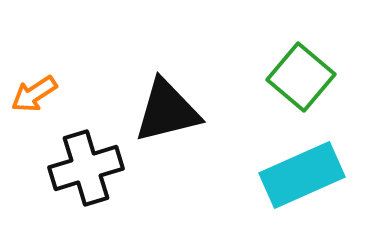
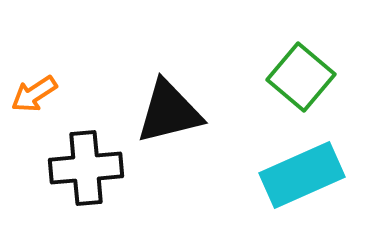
black triangle: moved 2 px right, 1 px down
black cross: rotated 12 degrees clockwise
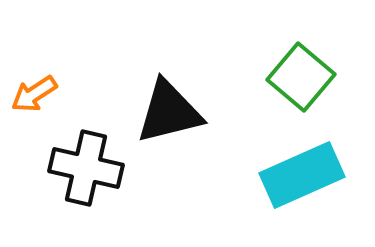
black cross: rotated 18 degrees clockwise
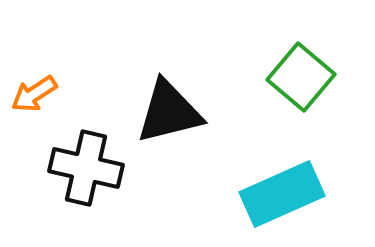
cyan rectangle: moved 20 px left, 19 px down
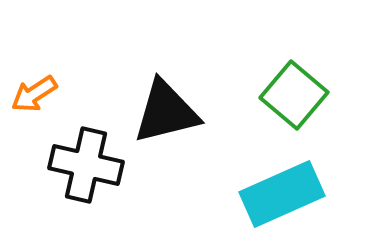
green square: moved 7 px left, 18 px down
black triangle: moved 3 px left
black cross: moved 3 px up
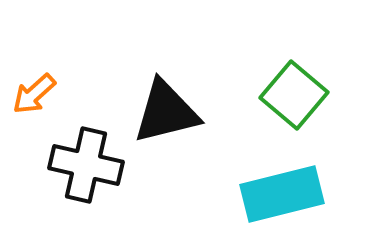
orange arrow: rotated 9 degrees counterclockwise
cyan rectangle: rotated 10 degrees clockwise
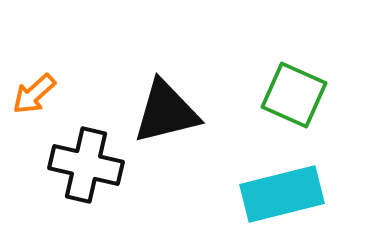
green square: rotated 16 degrees counterclockwise
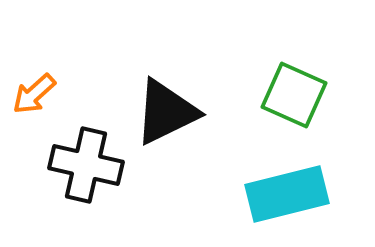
black triangle: rotated 12 degrees counterclockwise
cyan rectangle: moved 5 px right
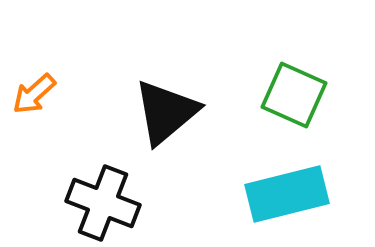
black triangle: rotated 14 degrees counterclockwise
black cross: moved 17 px right, 38 px down; rotated 8 degrees clockwise
